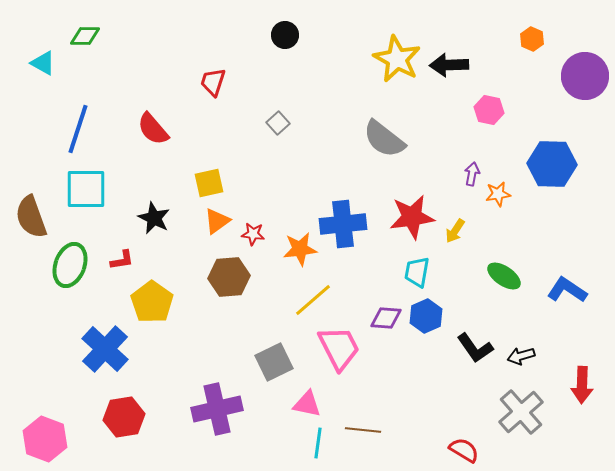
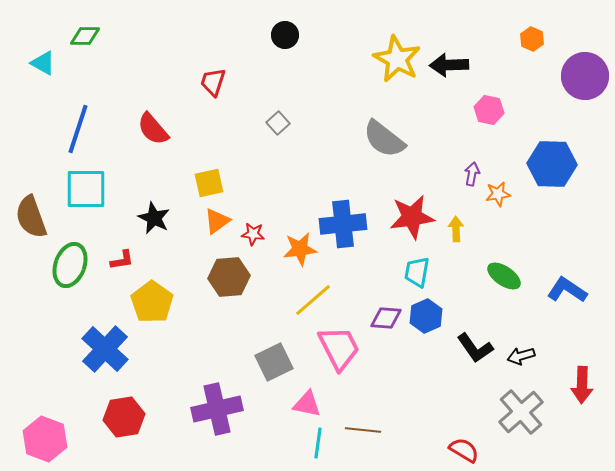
yellow arrow at (455, 231): moved 1 px right, 2 px up; rotated 145 degrees clockwise
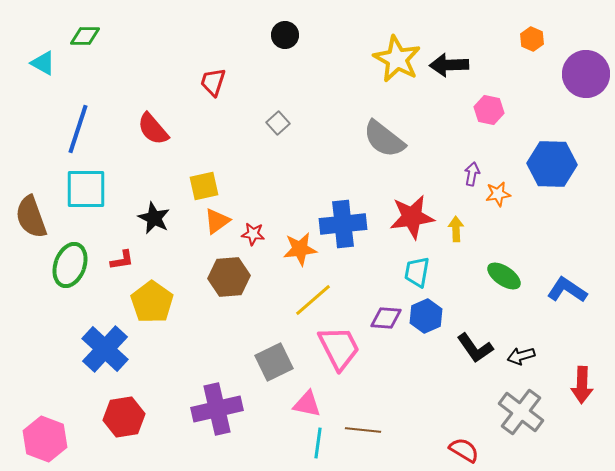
purple circle at (585, 76): moved 1 px right, 2 px up
yellow square at (209, 183): moved 5 px left, 3 px down
gray cross at (521, 412): rotated 12 degrees counterclockwise
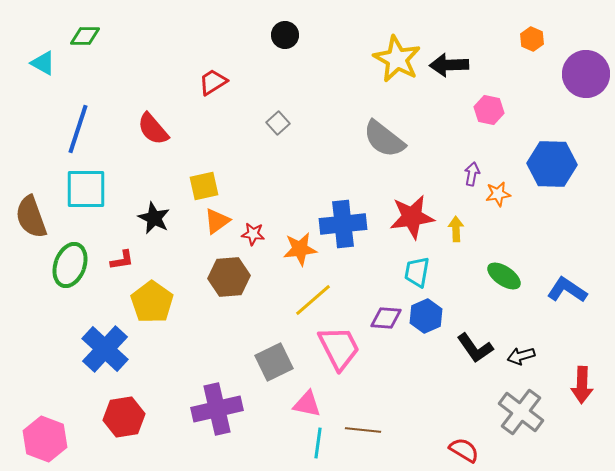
red trapezoid at (213, 82): rotated 40 degrees clockwise
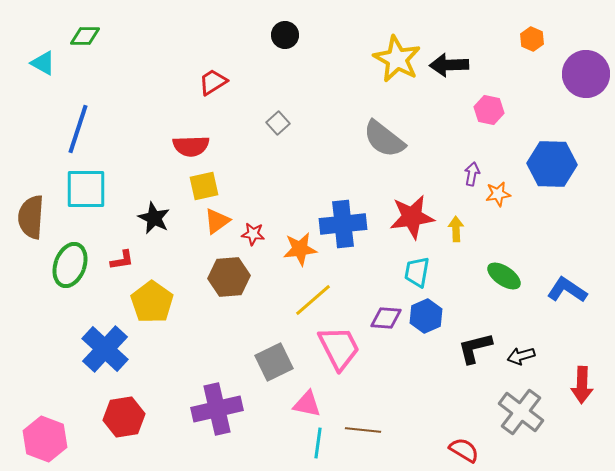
red semicircle at (153, 129): moved 38 px right, 17 px down; rotated 51 degrees counterclockwise
brown semicircle at (31, 217): rotated 24 degrees clockwise
black L-shape at (475, 348): rotated 111 degrees clockwise
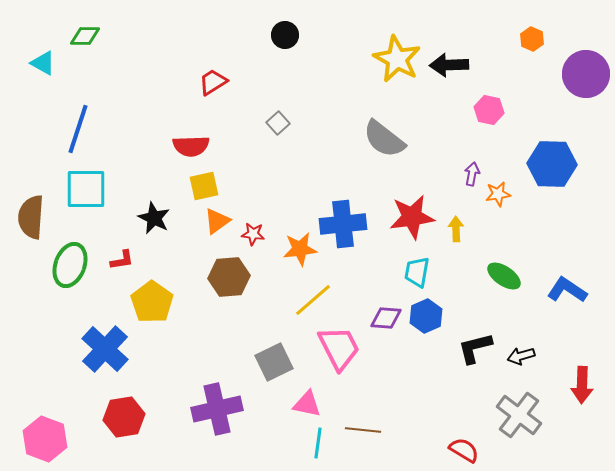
gray cross at (521, 412): moved 2 px left, 3 px down
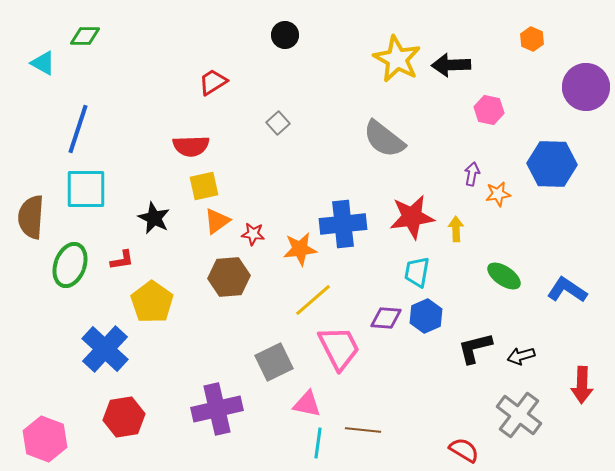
black arrow at (449, 65): moved 2 px right
purple circle at (586, 74): moved 13 px down
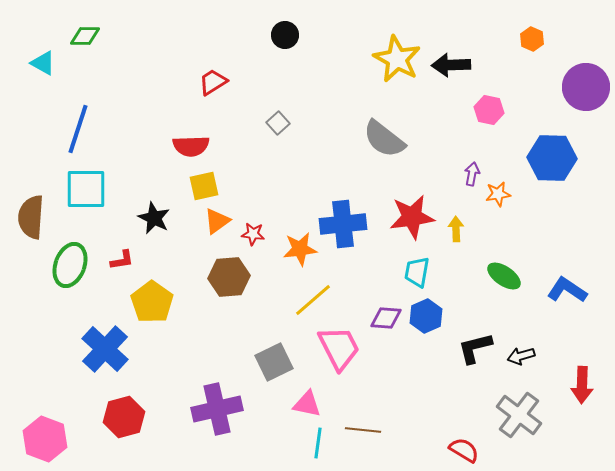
blue hexagon at (552, 164): moved 6 px up
red hexagon at (124, 417): rotated 6 degrees counterclockwise
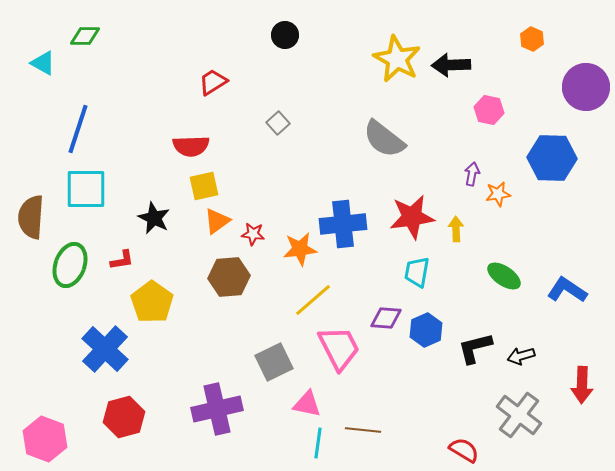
blue hexagon at (426, 316): moved 14 px down
